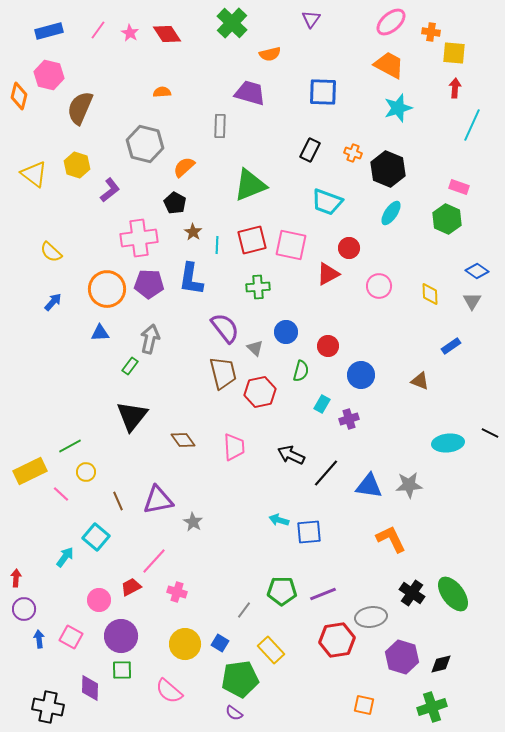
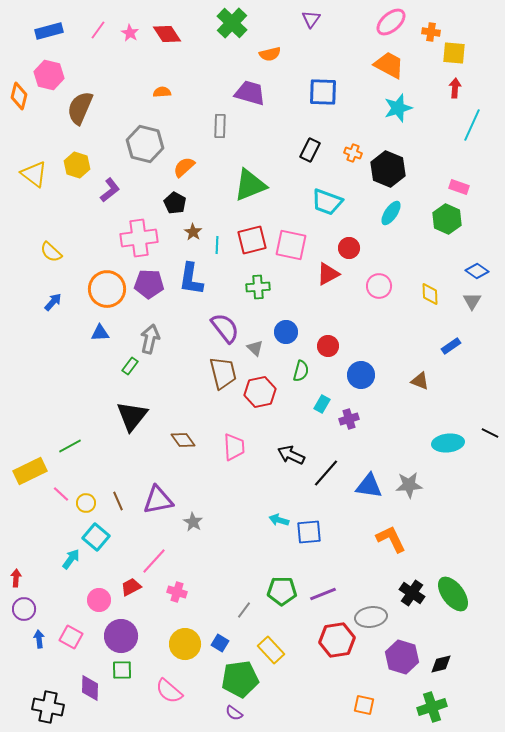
yellow circle at (86, 472): moved 31 px down
cyan arrow at (65, 557): moved 6 px right, 2 px down
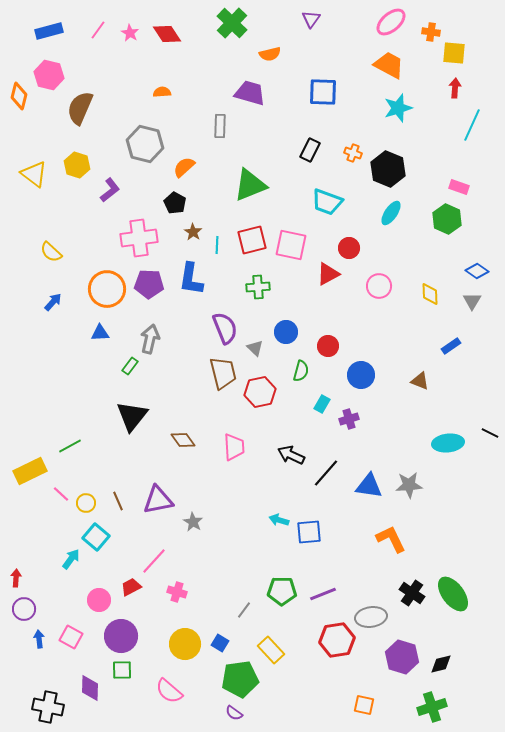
purple semicircle at (225, 328): rotated 16 degrees clockwise
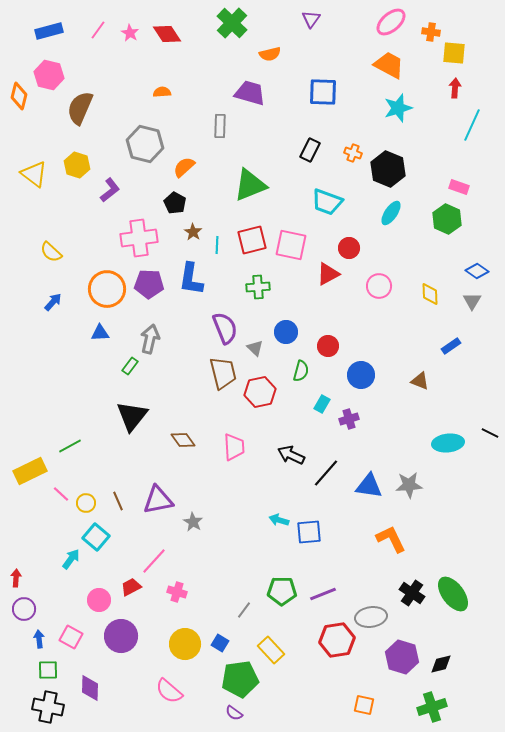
green square at (122, 670): moved 74 px left
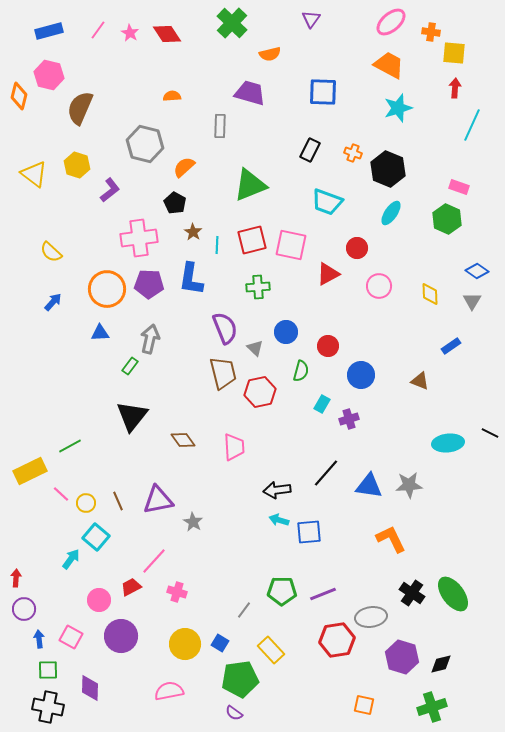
orange semicircle at (162, 92): moved 10 px right, 4 px down
red circle at (349, 248): moved 8 px right
black arrow at (291, 455): moved 14 px left, 35 px down; rotated 32 degrees counterclockwise
pink semicircle at (169, 691): rotated 128 degrees clockwise
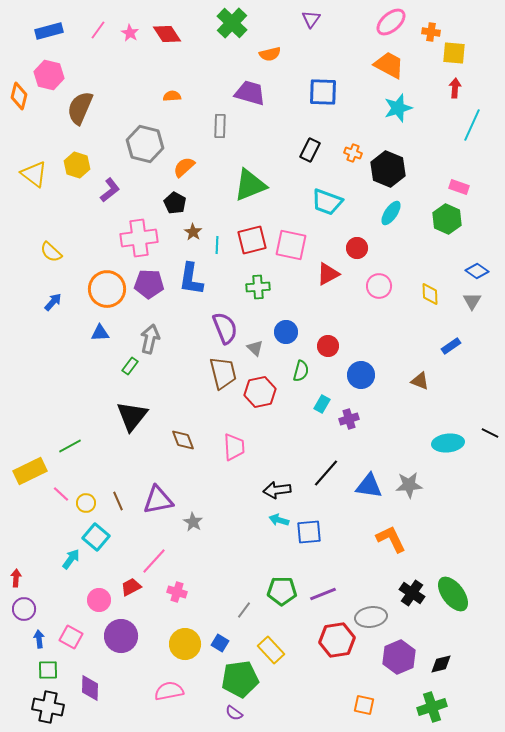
brown diamond at (183, 440): rotated 15 degrees clockwise
purple hexagon at (402, 657): moved 3 px left; rotated 20 degrees clockwise
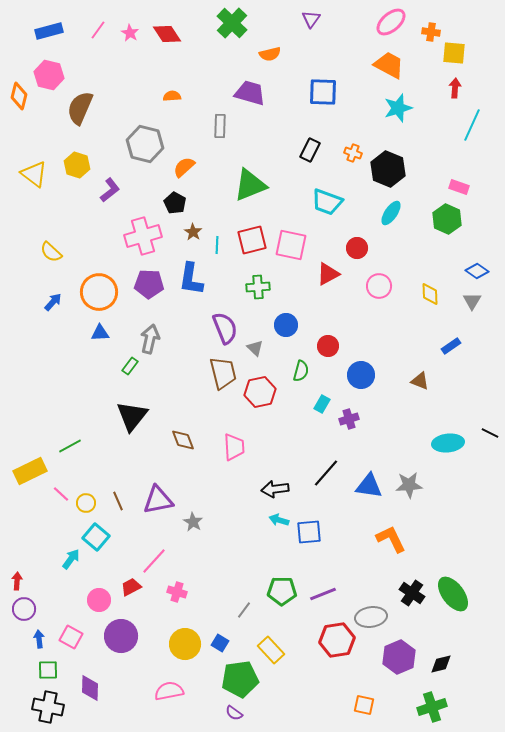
pink cross at (139, 238): moved 4 px right, 2 px up; rotated 9 degrees counterclockwise
orange circle at (107, 289): moved 8 px left, 3 px down
blue circle at (286, 332): moved 7 px up
black arrow at (277, 490): moved 2 px left, 1 px up
red arrow at (16, 578): moved 1 px right, 3 px down
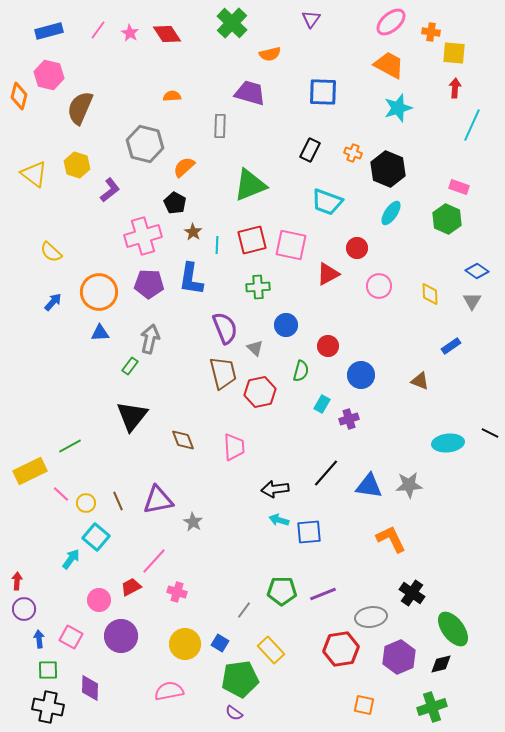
green ellipse at (453, 594): moved 35 px down
red hexagon at (337, 640): moved 4 px right, 9 px down
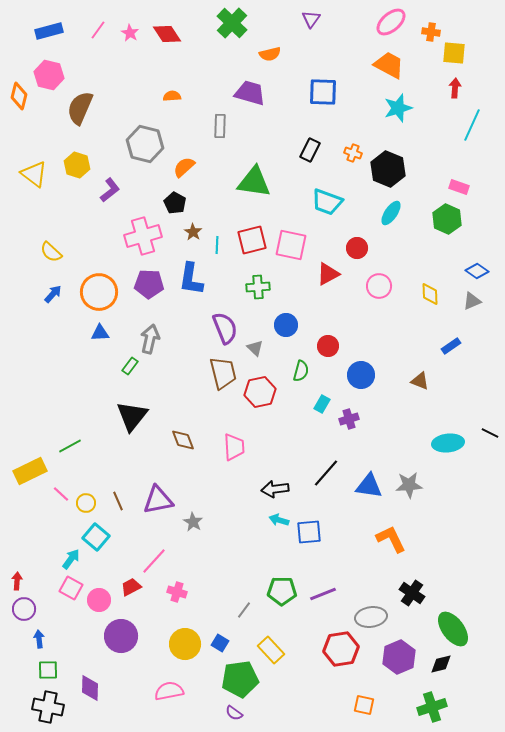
green triangle at (250, 185): moved 4 px right, 3 px up; rotated 30 degrees clockwise
gray triangle at (472, 301): rotated 36 degrees clockwise
blue arrow at (53, 302): moved 8 px up
pink square at (71, 637): moved 49 px up
